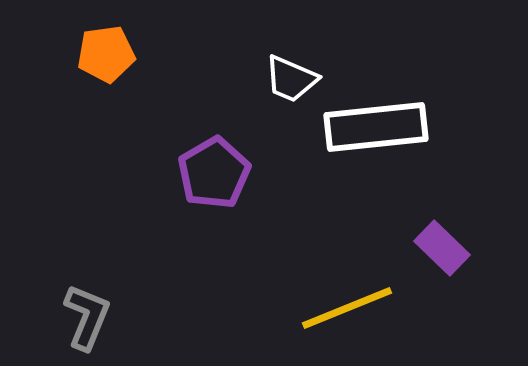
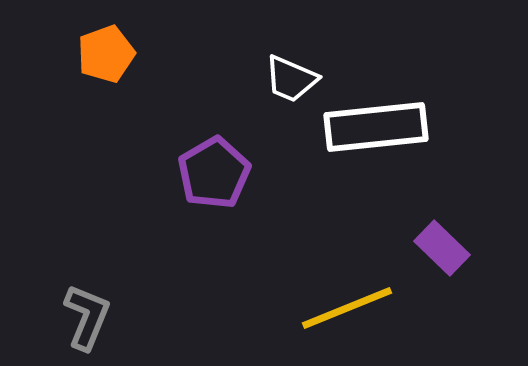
orange pentagon: rotated 12 degrees counterclockwise
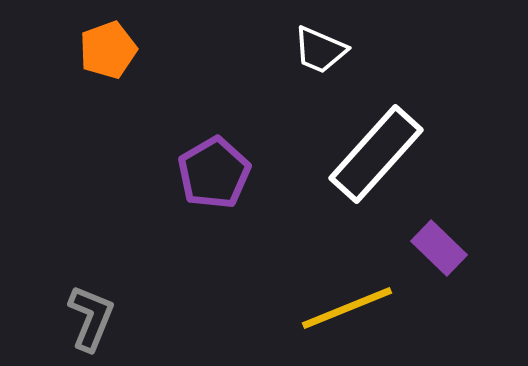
orange pentagon: moved 2 px right, 4 px up
white trapezoid: moved 29 px right, 29 px up
white rectangle: moved 27 px down; rotated 42 degrees counterclockwise
purple rectangle: moved 3 px left
gray L-shape: moved 4 px right, 1 px down
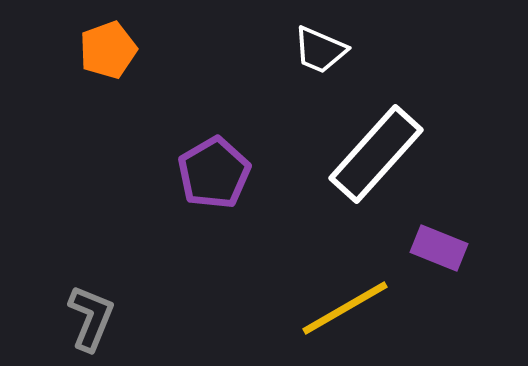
purple rectangle: rotated 22 degrees counterclockwise
yellow line: moved 2 px left; rotated 8 degrees counterclockwise
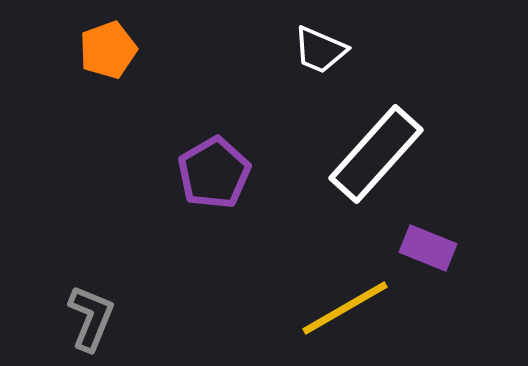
purple rectangle: moved 11 px left
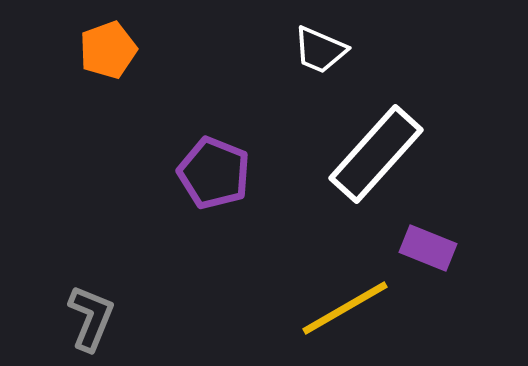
purple pentagon: rotated 20 degrees counterclockwise
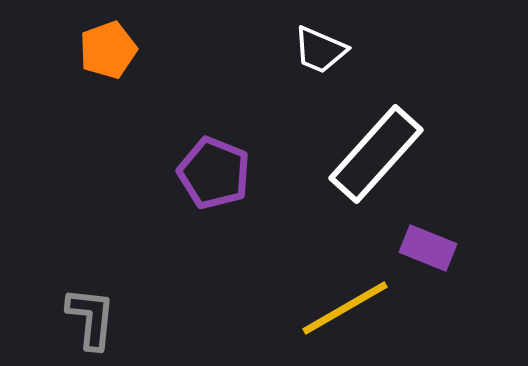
gray L-shape: rotated 16 degrees counterclockwise
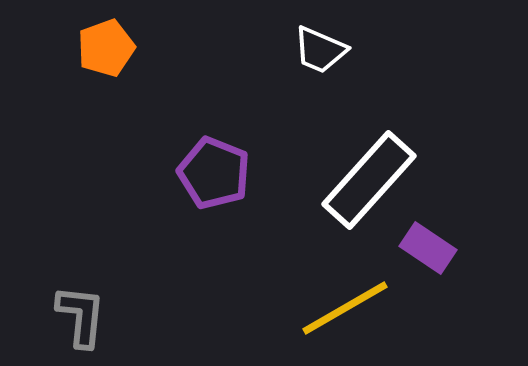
orange pentagon: moved 2 px left, 2 px up
white rectangle: moved 7 px left, 26 px down
purple rectangle: rotated 12 degrees clockwise
gray L-shape: moved 10 px left, 2 px up
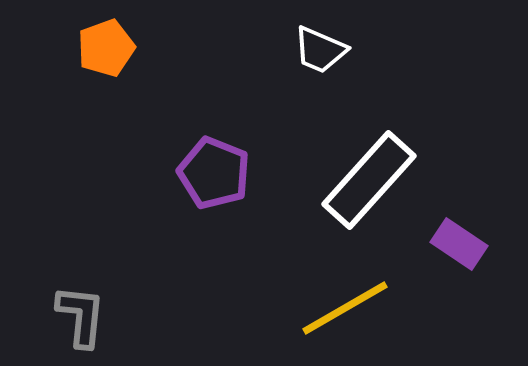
purple rectangle: moved 31 px right, 4 px up
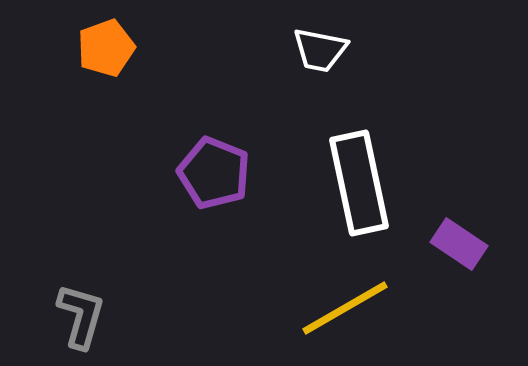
white trapezoid: rotated 12 degrees counterclockwise
white rectangle: moved 10 px left, 3 px down; rotated 54 degrees counterclockwise
gray L-shape: rotated 10 degrees clockwise
